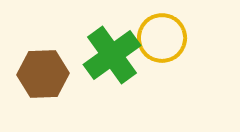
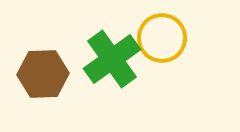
green cross: moved 4 px down
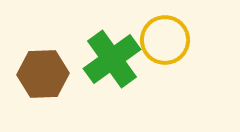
yellow circle: moved 3 px right, 2 px down
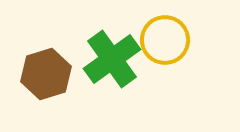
brown hexagon: moved 3 px right; rotated 15 degrees counterclockwise
